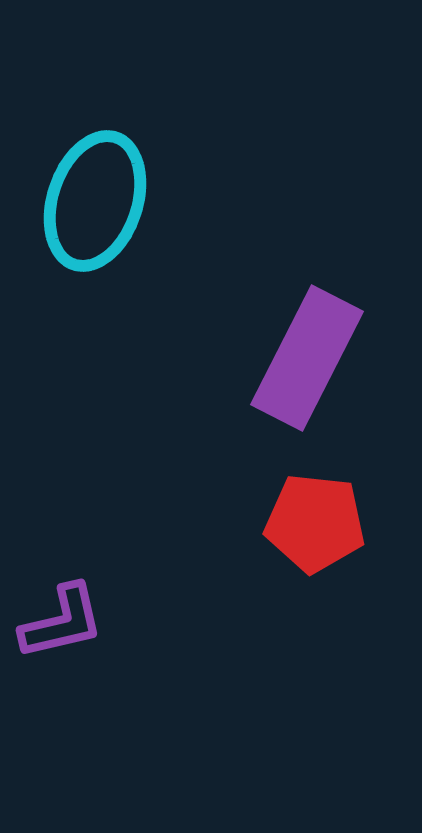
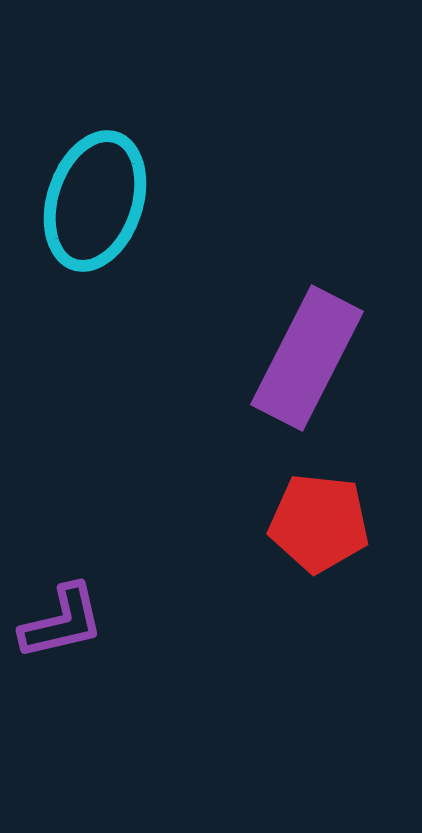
red pentagon: moved 4 px right
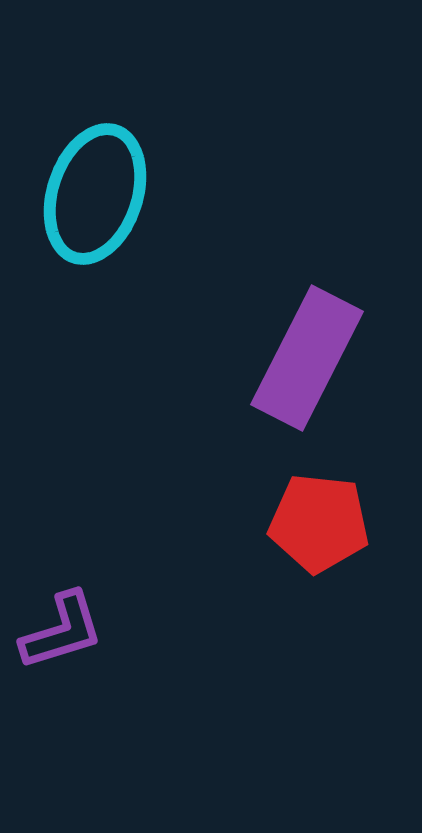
cyan ellipse: moved 7 px up
purple L-shape: moved 9 px down; rotated 4 degrees counterclockwise
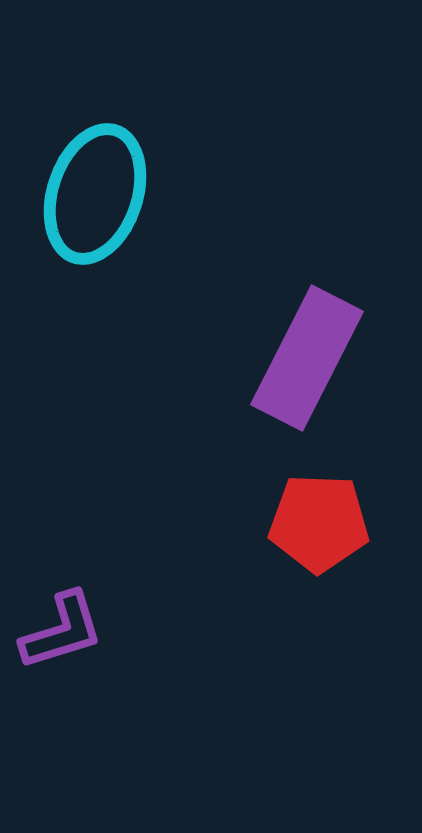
red pentagon: rotated 4 degrees counterclockwise
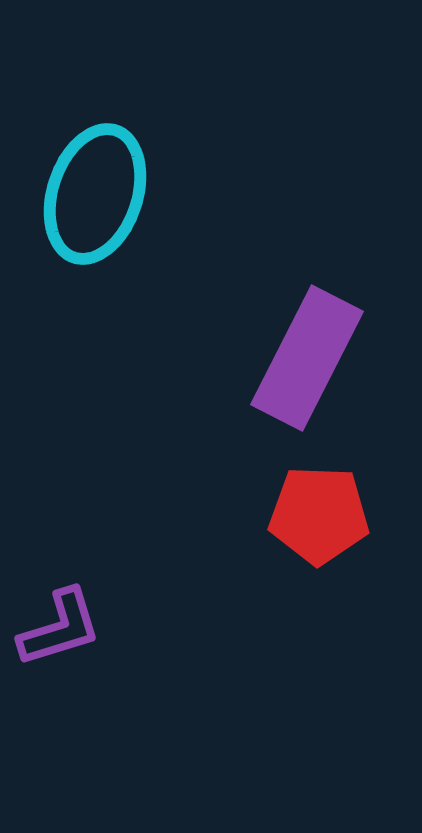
red pentagon: moved 8 px up
purple L-shape: moved 2 px left, 3 px up
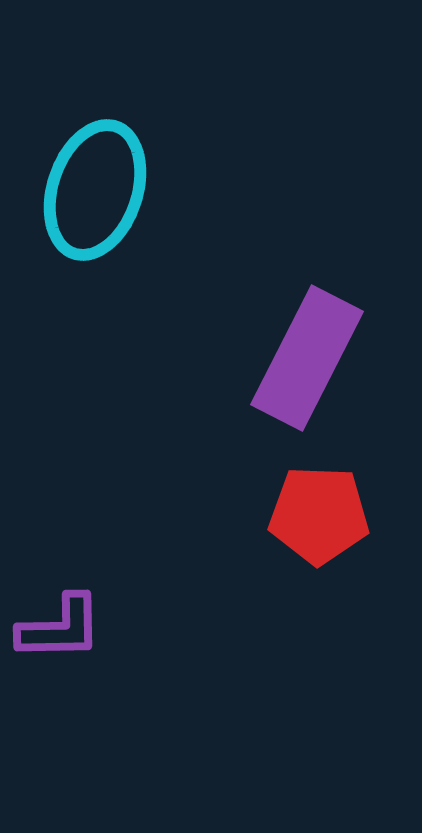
cyan ellipse: moved 4 px up
purple L-shape: rotated 16 degrees clockwise
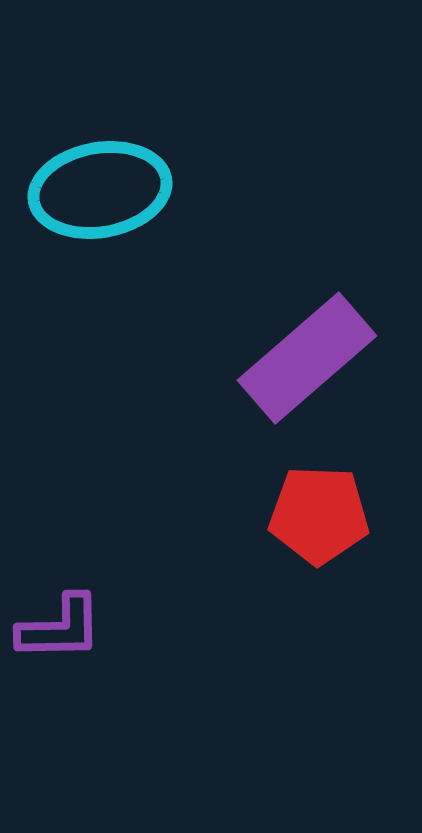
cyan ellipse: moved 5 px right; rotated 62 degrees clockwise
purple rectangle: rotated 22 degrees clockwise
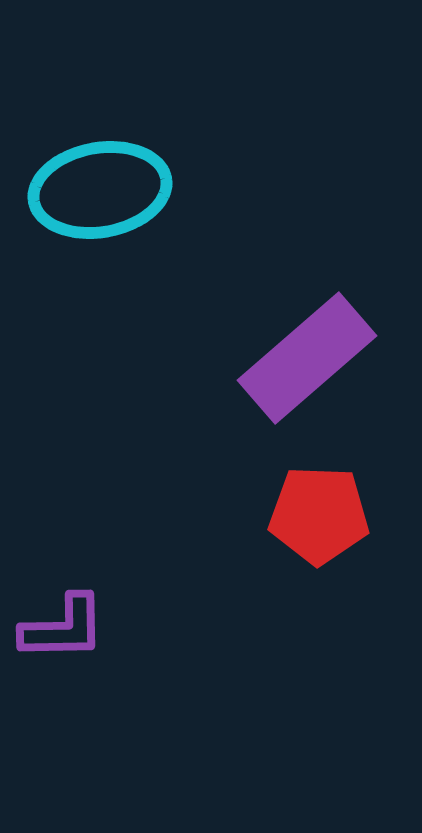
purple L-shape: moved 3 px right
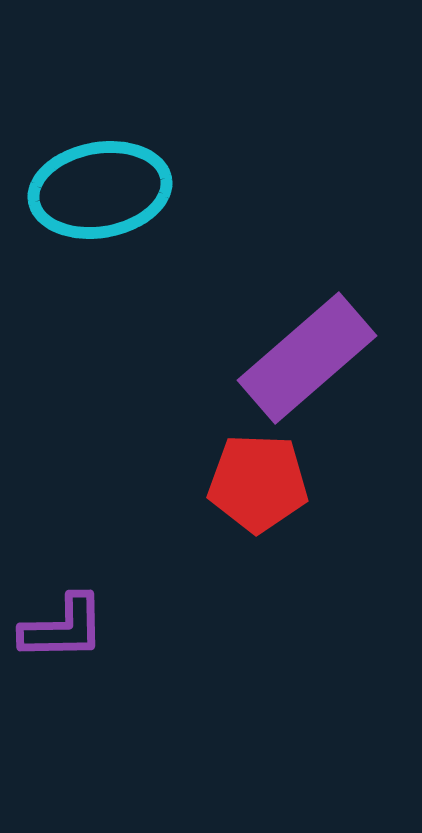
red pentagon: moved 61 px left, 32 px up
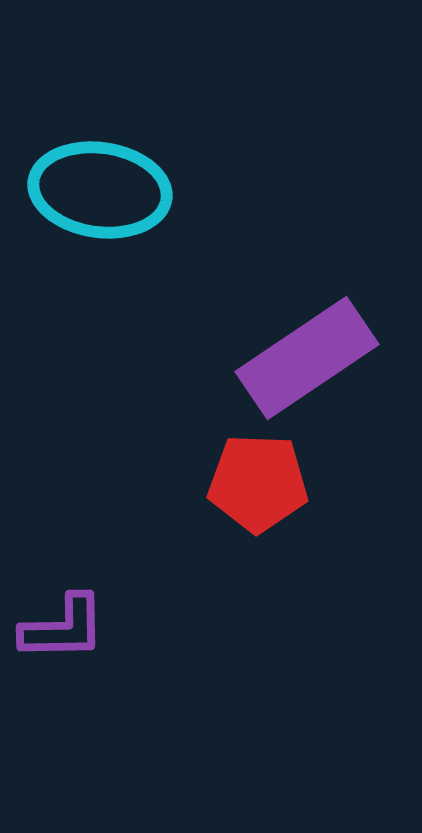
cyan ellipse: rotated 18 degrees clockwise
purple rectangle: rotated 7 degrees clockwise
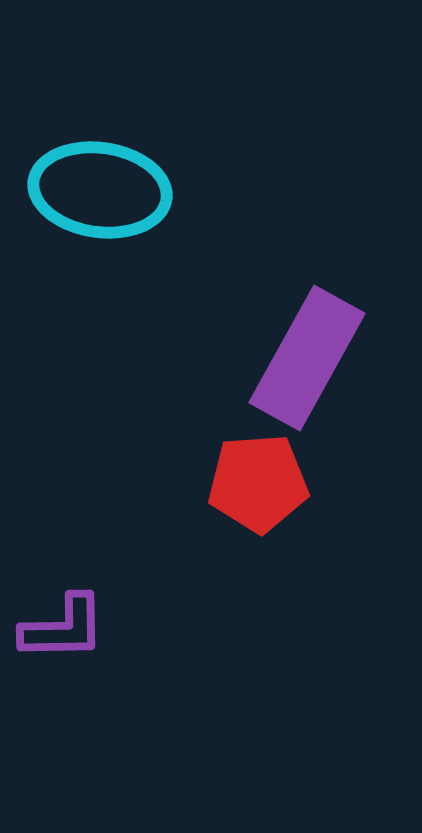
purple rectangle: rotated 27 degrees counterclockwise
red pentagon: rotated 6 degrees counterclockwise
